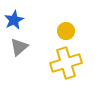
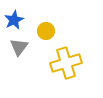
yellow circle: moved 20 px left
gray triangle: rotated 12 degrees counterclockwise
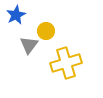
blue star: moved 2 px right, 5 px up
gray triangle: moved 10 px right, 2 px up
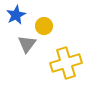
yellow circle: moved 2 px left, 5 px up
gray triangle: moved 2 px left, 1 px up
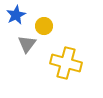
yellow cross: rotated 32 degrees clockwise
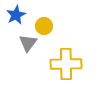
gray triangle: moved 1 px right, 1 px up
yellow cross: moved 1 px down; rotated 16 degrees counterclockwise
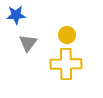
blue star: rotated 24 degrees clockwise
yellow circle: moved 23 px right, 9 px down
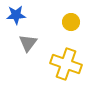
yellow circle: moved 4 px right, 13 px up
yellow cross: rotated 20 degrees clockwise
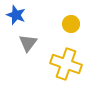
blue star: rotated 24 degrees clockwise
yellow circle: moved 2 px down
